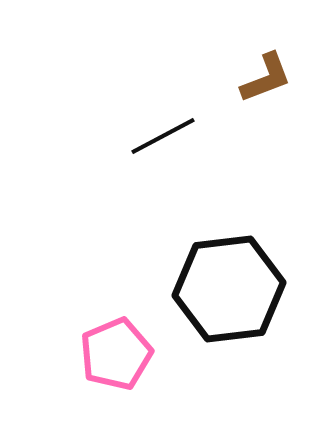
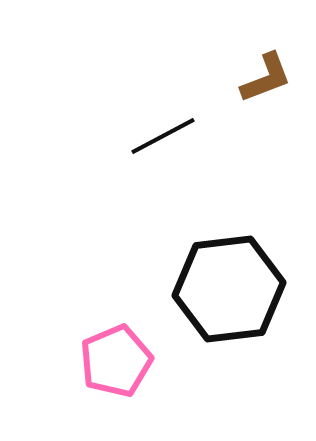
pink pentagon: moved 7 px down
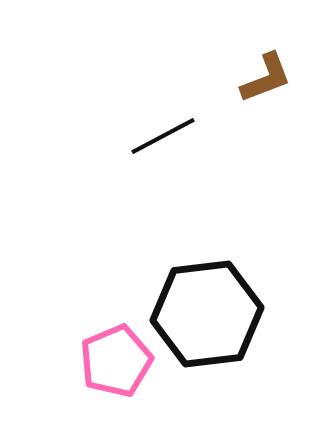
black hexagon: moved 22 px left, 25 px down
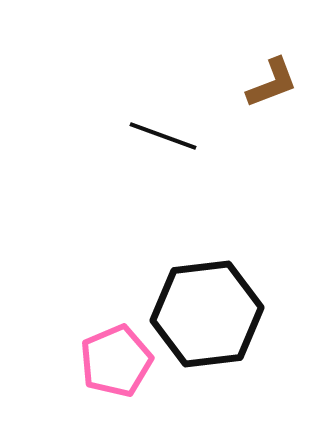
brown L-shape: moved 6 px right, 5 px down
black line: rotated 48 degrees clockwise
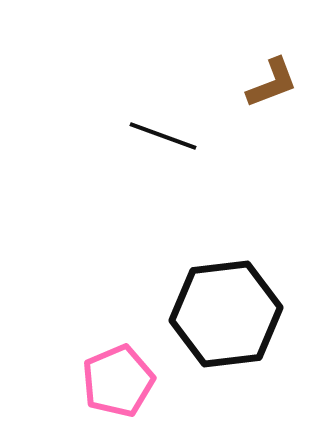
black hexagon: moved 19 px right
pink pentagon: moved 2 px right, 20 px down
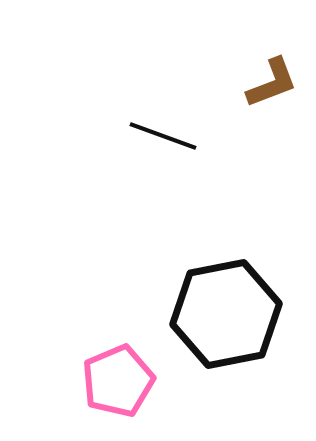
black hexagon: rotated 4 degrees counterclockwise
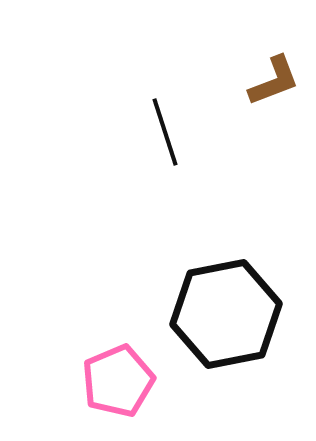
brown L-shape: moved 2 px right, 2 px up
black line: moved 2 px right, 4 px up; rotated 52 degrees clockwise
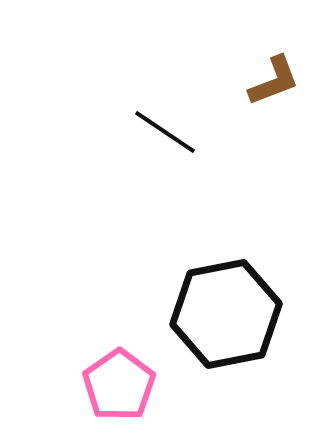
black line: rotated 38 degrees counterclockwise
pink pentagon: moved 1 px right, 4 px down; rotated 12 degrees counterclockwise
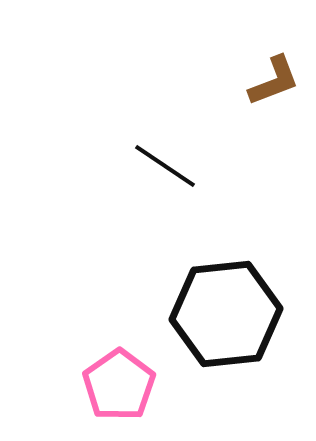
black line: moved 34 px down
black hexagon: rotated 5 degrees clockwise
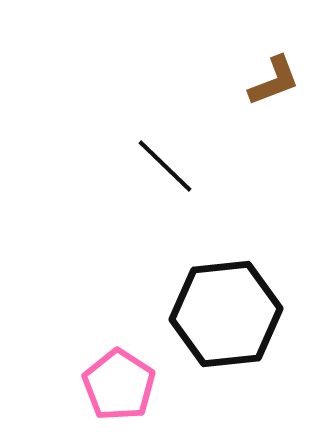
black line: rotated 10 degrees clockwise
pink pentagon: rotated 4 degrees counterclockwise
